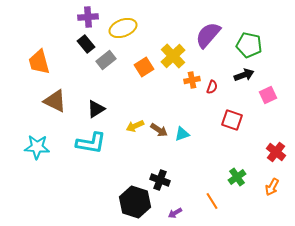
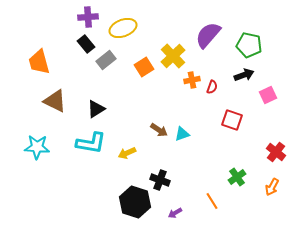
yellow arrow: moved 8 px left, 27 px down
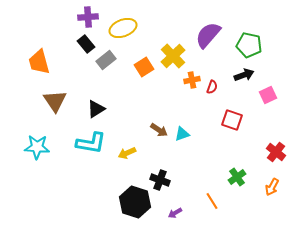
brown triangle: rotated 30 degrees clockwise
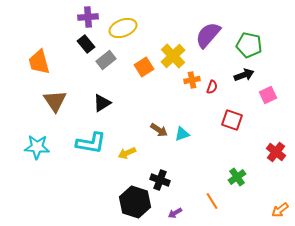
black triangle: moved 6 px right, 6 px up
orange arrow: moved 8 px right, 23 px down; rotated 24 degrees clockwise
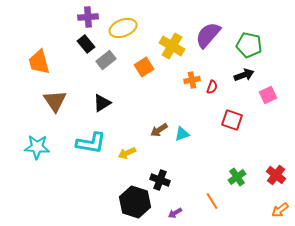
yellow cross: moved 1 px left, 10 px up; rotated 15 degrees counterclockwise
brown arrow: rotated 114 degrees clockwise
red cross: moved 23 px down
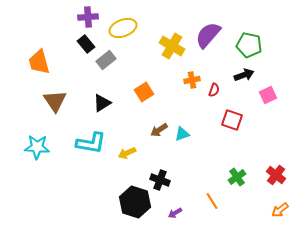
orange square: moved 25 px down
red semicircle: moved 2 px right, 3 px down
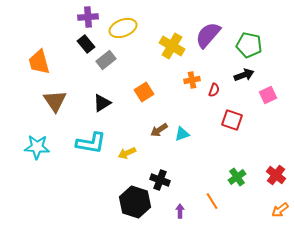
purple arrow: moved 5 px right, 2 px up; rotated 120 degrees clockwise
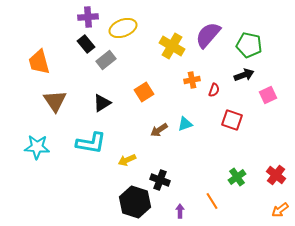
cyan triangle: moved 3 px right, 10 px up
yellow arrow: moved 7 px down
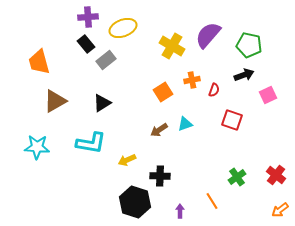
orange square: moved 19 px right
brown triangle: rotated 35 degrees clockwise
black cross: moved 4 px up; rotated 18 degrees counterclockwise
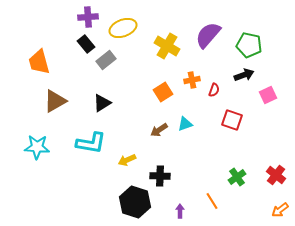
yellow cross: moved 5 px left
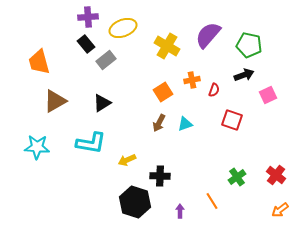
brown arrow: moved 7 px up; rotated 30 degrees counterclockwise
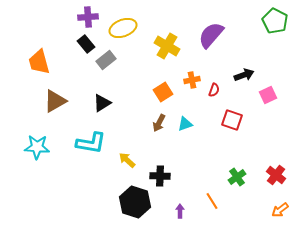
purple semicircle: moved 3 px right
green pentagon: moved 26 px right, 24 px up; rotated 15 degrees clockwise
yellow arrow: rotated 66 degrees clockwise
